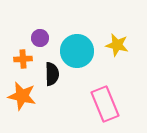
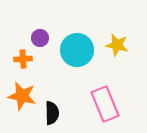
cyan circle: moved 1 px up
black semicircle: moved 39 px down
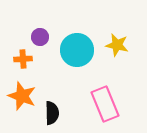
purple circle: moved 1 px up
orange star: rotated 8 degrees clockwise
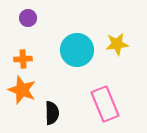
purple circle: moved 12 px left, 19 px up
yellow star: moved 1 px up; rotated 20 degrees counterclockwise
orange star: moved 6 px up
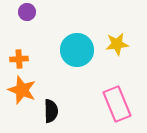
purple circle: moved 1 px left, 6 px up
orange cross: moved 4 px left
pink rectangle: moved 12 px right
black semicircle: moved 1 px left, 2 px up
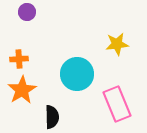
cyan circle: moved 24 px down
orange star: rotated 20 degrees clockwise
black semicircle: moved 1 px right, 6 px down
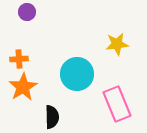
orange star: moved 1 px right, 3 px up
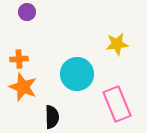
orange star: rotated 20 degrees counterclockwise
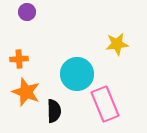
orange star: moved 3 px right, 5 px down
pink rectangle: moved 12 px left
black semicircle: moved 2 px right, 6 px up
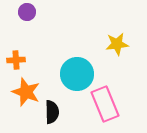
orange cross: moved 3 px left, 1 px down
black semicircle: moved 2 px left, 1 px down
